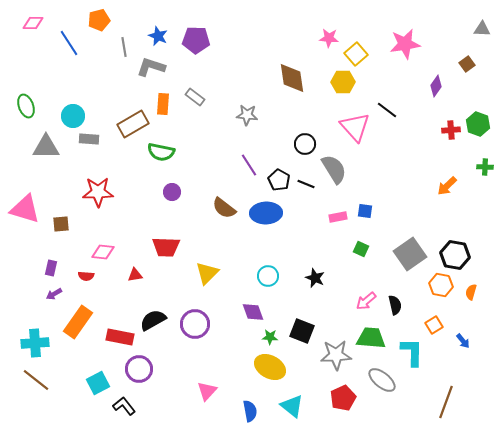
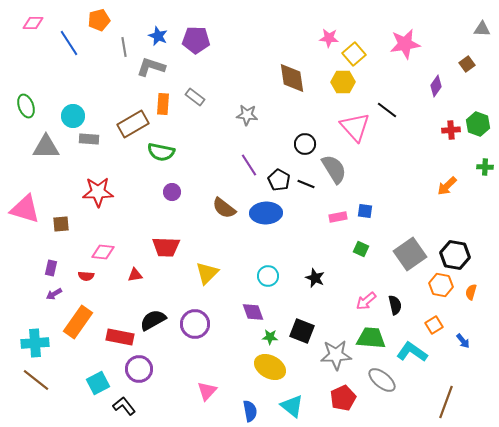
yellow square at (356, 54): moved 2 px left
cyan L-shape at (412, 352): rotated 56 degrees counterclockwise
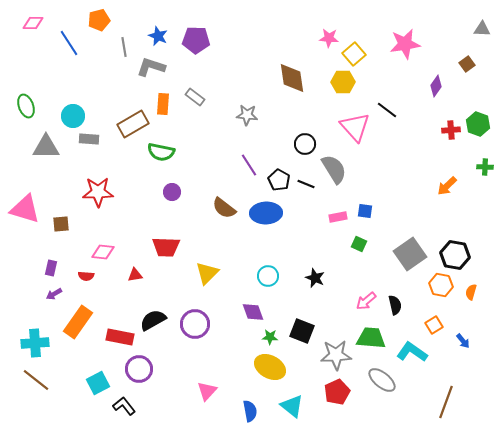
green square at (361, 249): moved 2 px left, 5 px up
red pentagon at (343, 398): moved 6 px left, 6 px up
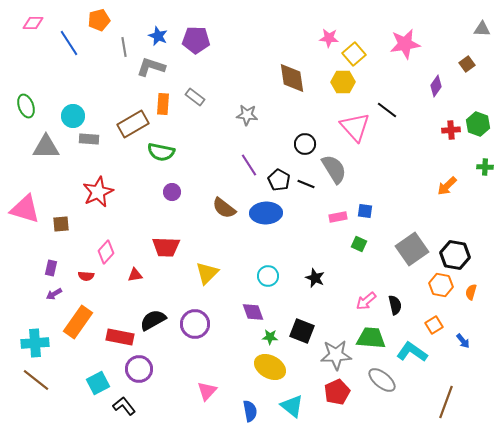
red star at (98, 192): rotated 24 degrees counterclockwise
pink diamond at (103, 252): moved 3 px right; rotated 55 degrees counterclockwise
gray square at (410, 254): moved 2 px right, 5 px up
